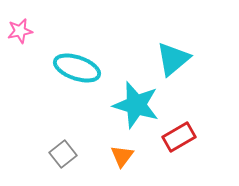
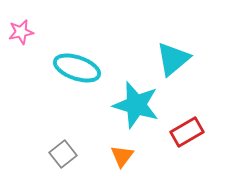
pink star: moved 1 px right, 1 px down
red rectangle: moved 8 px right, 5 px up
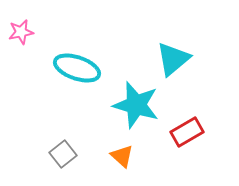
orange triangle: rotated 25 degrees counterclockwise
